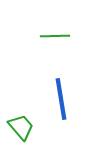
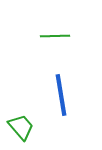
blue line: moved 4 px up
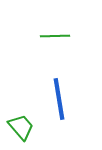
blue line: moved 2 px left, 4 px down
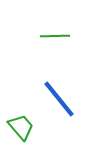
blue line: rotated 30 degrees counterclockwise
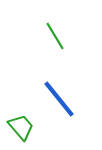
green line: rotated 60 degrees clockwise
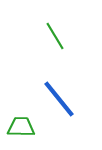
green trapezoid: rotated 48 degrees counterclockwise
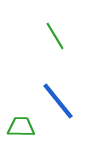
blue line: moved 1 px left, 2 px down
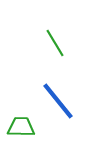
green line: moved 7 px down
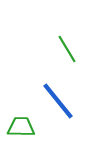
green line: moved 12 px right, 6 px down
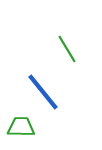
blue line: moved 15 px left, 9 px up
